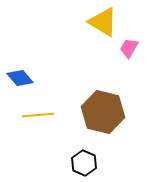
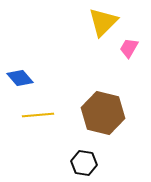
yellow triangle: rotated 44 degrees clockwise
brown hexagon: moved 1 px down
black hexagon: rotated 15 degrees counterclockwise
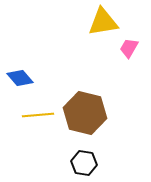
yellow triangle: rotated 36 degrees clockwise
brown hexagon: moved 18 px left
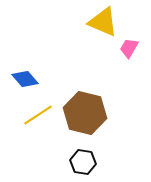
yellow triangle: rotated 32 degrees clockwise
blue diamond: moved 5 px right, 1 px down
yellow line: rotated 28 degrees counterclockwise
black hexagon: moved 1 px left, 1 px up
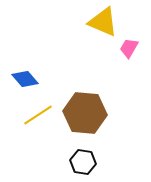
brown hexagon: rotated 9 degrees counterclockwise
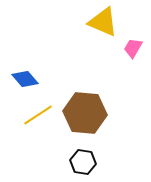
pink trapezoid: moved 4 px right
